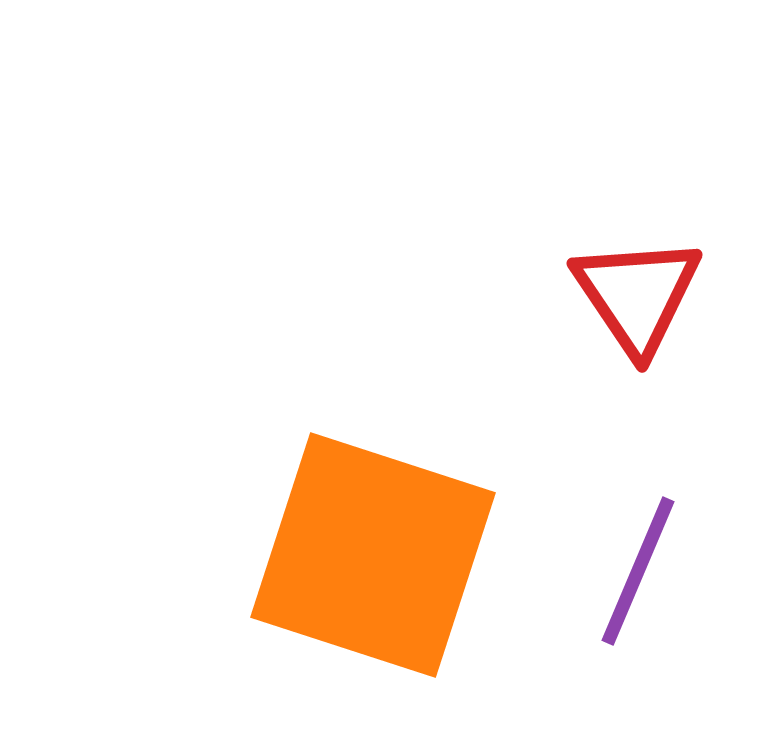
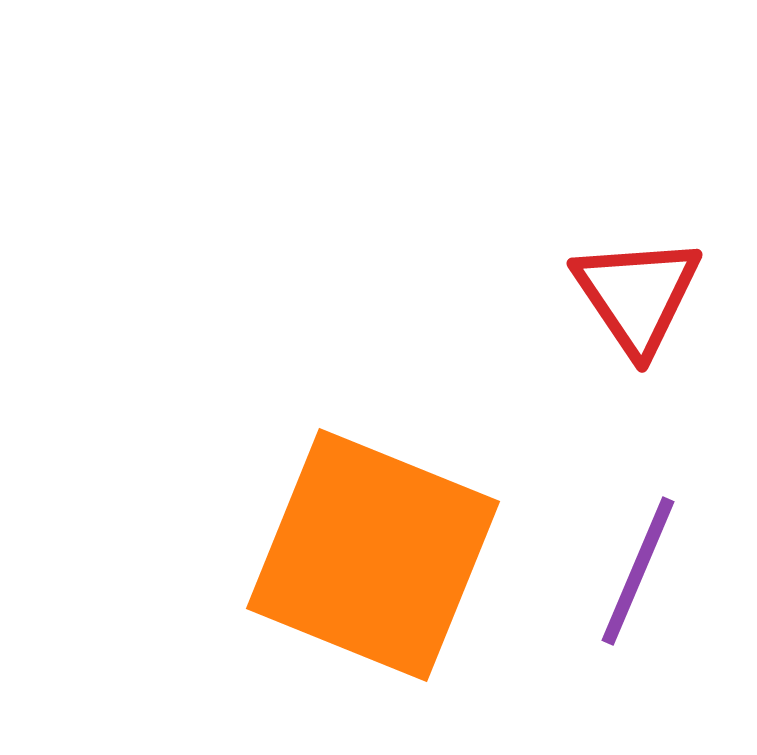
orange square: rotated 4 degrees clockwise
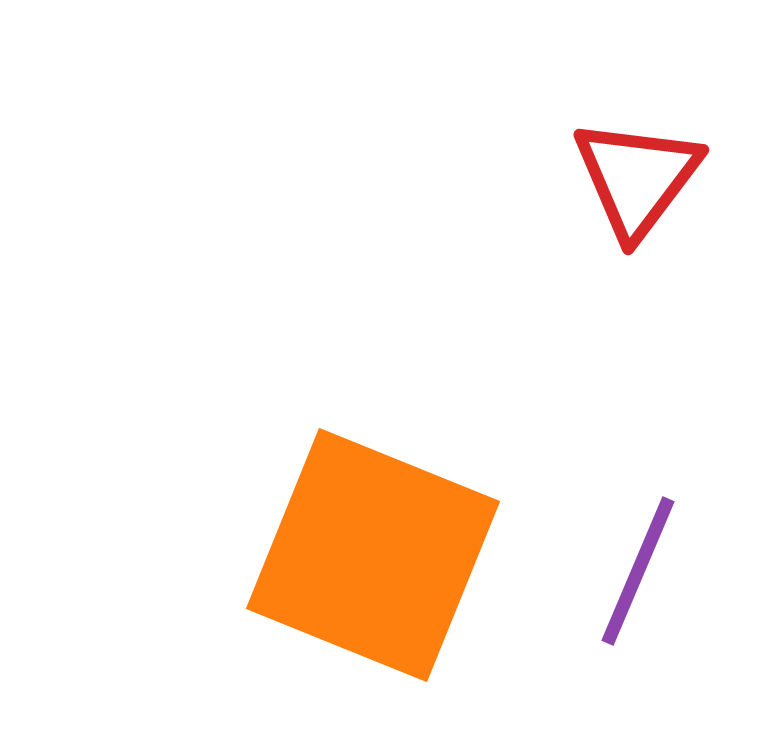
red triangle: moved 117 px up; rotated 11 degrees clockwise
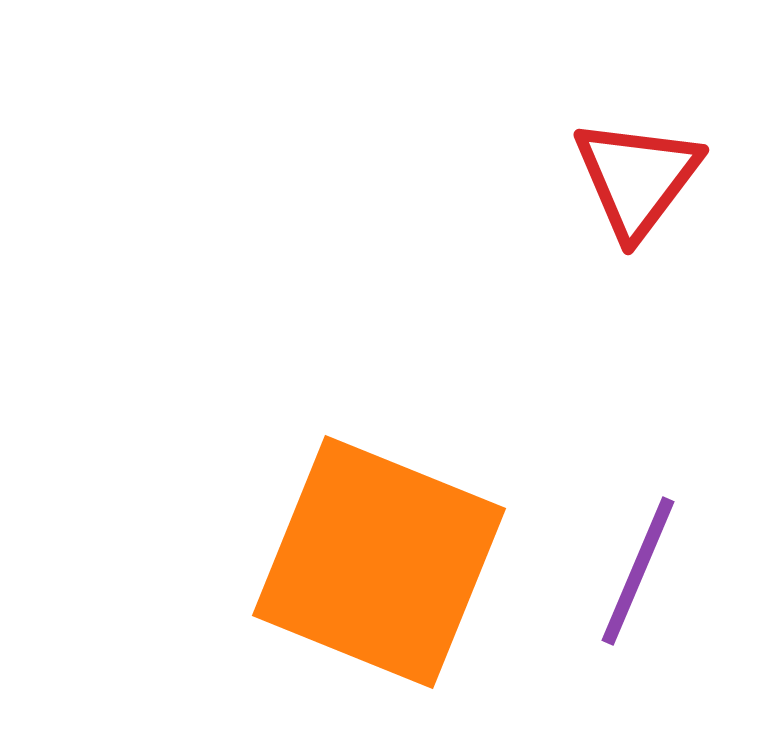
orange square: moved 6 px right, 7 px down
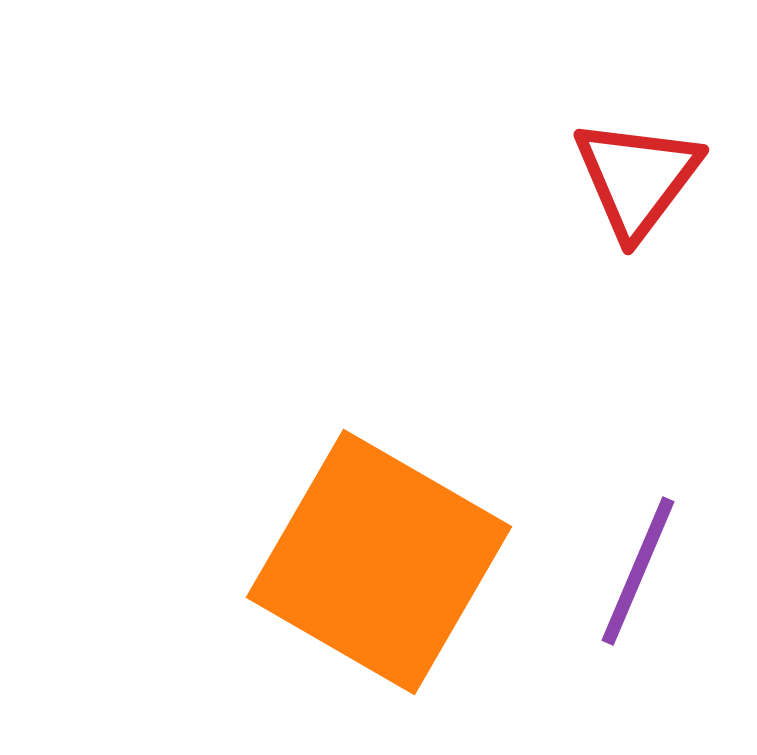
orange square: rotated 8 degrees clockwise
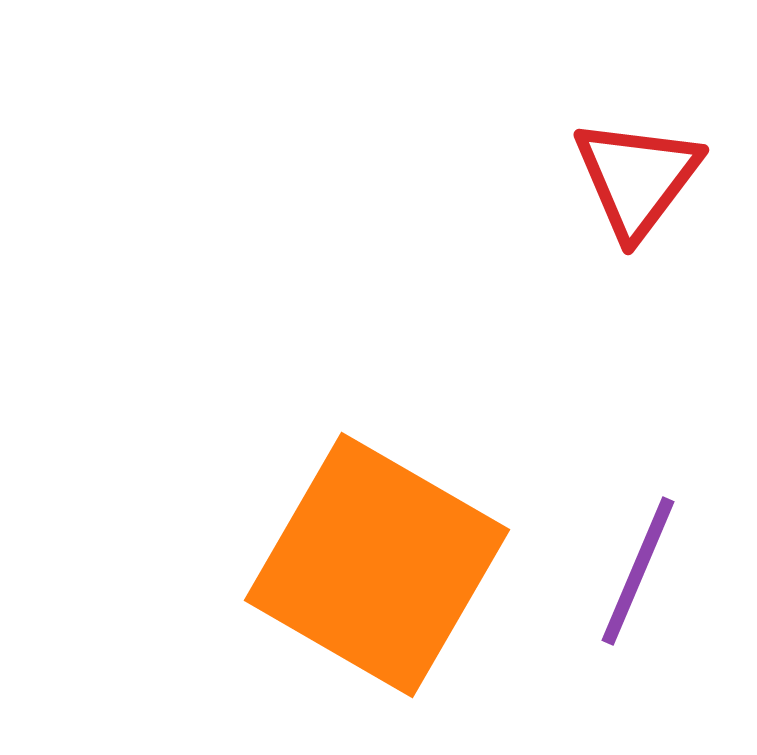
orange square: moved 2 px left, 3 px down
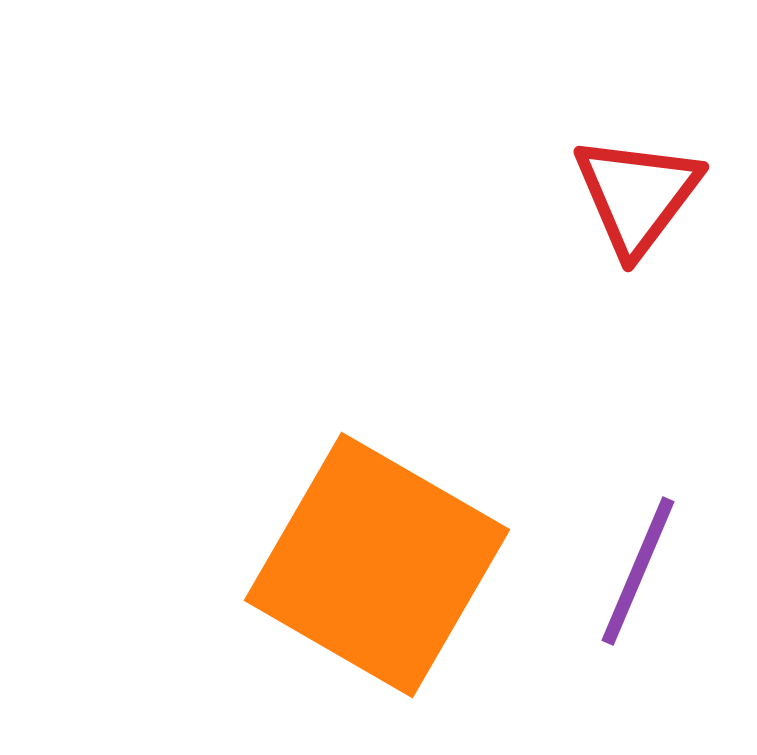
red triangle: moved 17 px down
